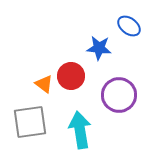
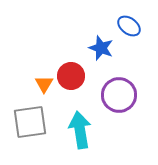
blue star: moved 2 px right; rotated 15 degrees clockwise
orange triangle: rotated 24 degrees clockwise
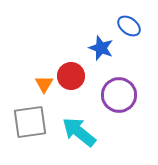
cyan arrow: moved 1 px left, 2 px down; rotated 42 degrees counterclockwise
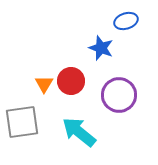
blue ellipse: moved 3 px left, 5 px up; rotated 55 degrees counterclockwise
red circle: moved 5 px down
gray square: moved 8 px left
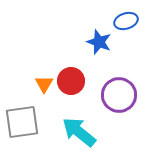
blue star: moved 2 px left, 6 px up
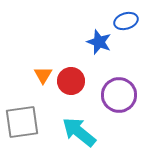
orange triangle: moved 1 px left, 9 px up
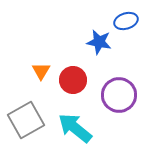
blue star: rotated 10 degrees counterclockwise
orange triangle: moved 2 px left, 4 px up
red circle: moved 2 px right, 1 px up
gray square: moved 4 px right, 2 px up; rotated 21 degrees counterclockwise
cyan arrow: moved 4 px left, 4 px up
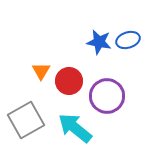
blue ellipse: moved 2 px right, 19 px down
red circle: moved 4 px left, 1 px down
purple circle: moved 12 px left, 1 px down
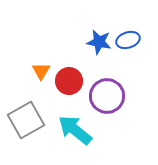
cyan arrow: moved 2 px down
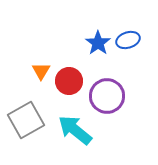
blue star: moved 1 px left, 1 px down; rotated 25 degrees clockwise
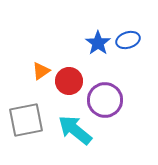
orange triangle: rotated 24 degrees clockwise
purple circle: moved 2 px left, 4 px down
gray square: rotated 18 degrees clockwise
